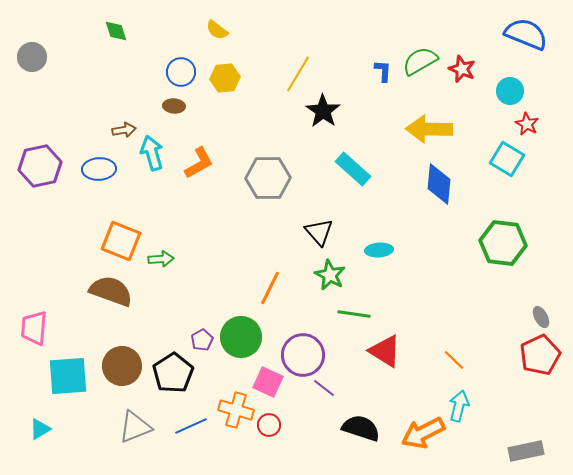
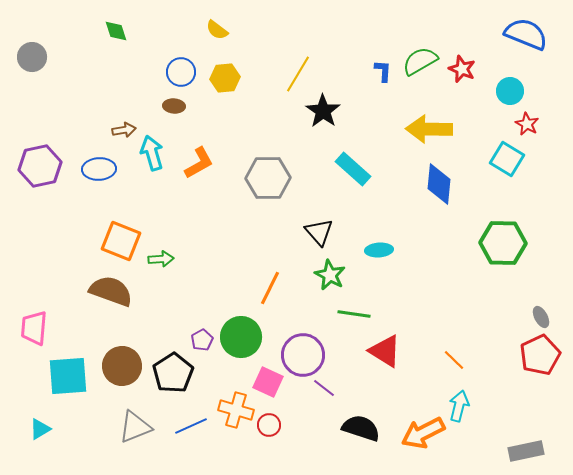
green hexagon at (503, 243): rotated 6 degrees counterclockwise
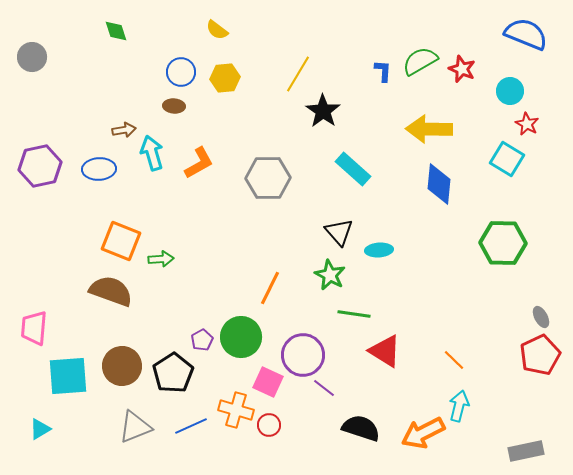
black triangle at (319, 232): moved 20 px right
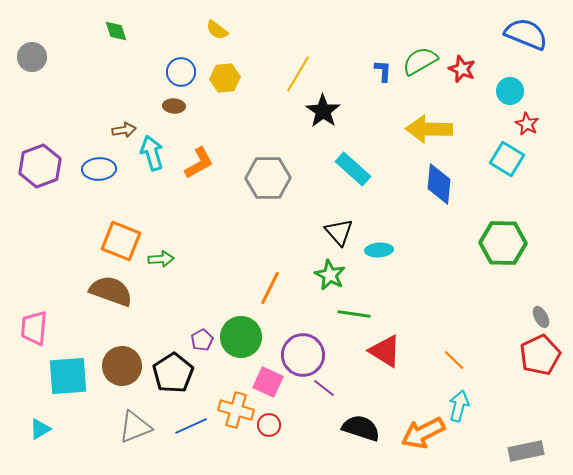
purple hexagon at (40, 166): rotated 9 degrees counterclockwise
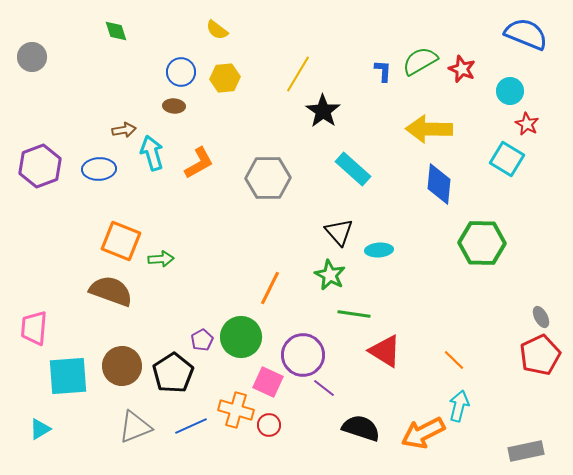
green hexagon at (503, 243): moved 21 px left
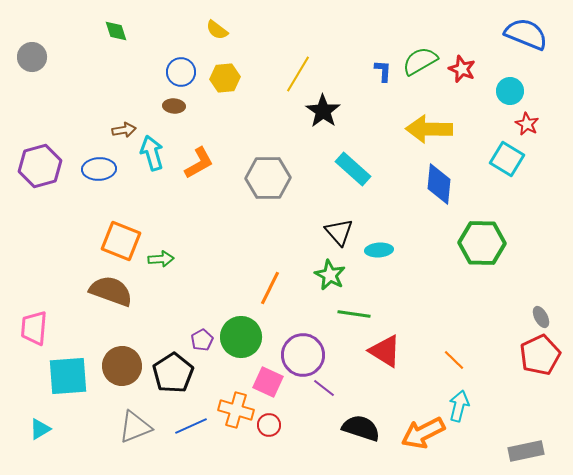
purple hexagon at (40, 166): rotated 6 degrees clockwise
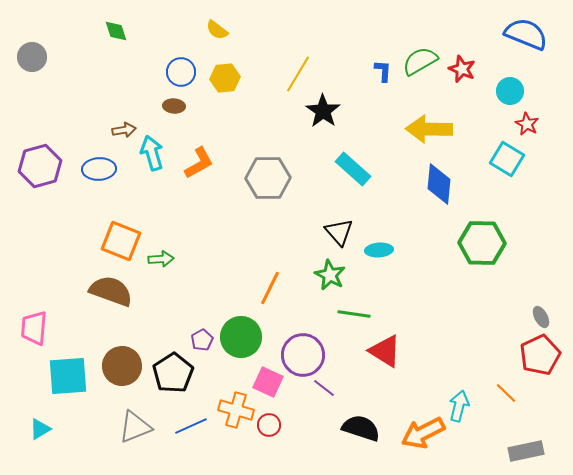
orange line at (454, 360): moved 52 px right, 33 px down
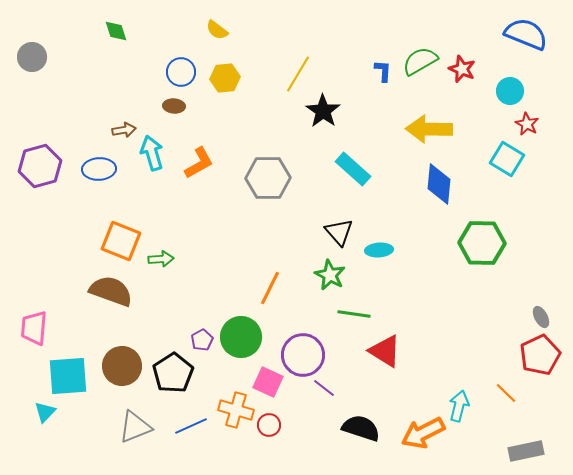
cyan triangle at (40, 429): moved 5 px right, 17 px up; rotated 15 degrees counterclockwise
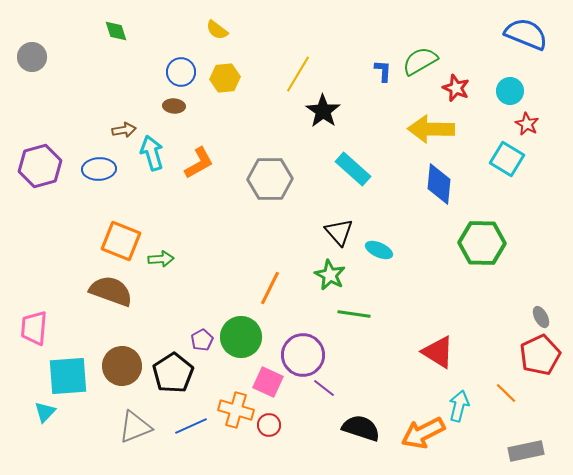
red star at (462, 69): moved 6 px left, 19 px down
yellow arrow at (429, 129): moved 2 px right
gray hexagon at (268, 178): moved 2 px right, 1 px down
cyan ellipse at (379, 250): rotated 28 degrees clockwise
red triangle at (385, 351): moved 53 px right, 1 px down
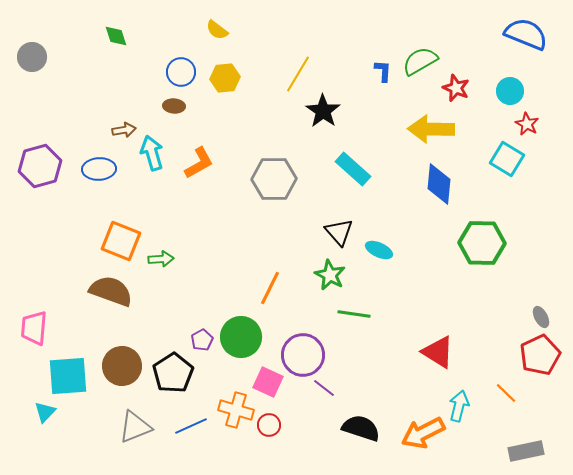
green diamond at (116, 31): moved 5 px down
gray hexagon at (270, 179): moved 4 px right
